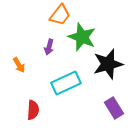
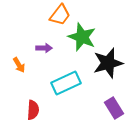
purple arrow: moved 5 px left, 1 px down; rotated 105 degrees counterclockwise
black star: moved 1 px up
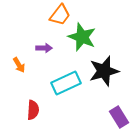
black star: moved 4 px left, 8 px down
purple rectangle: moved 5 px right, 9 px down
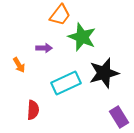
black star: moved 2 px down
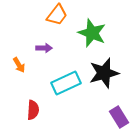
orange trapezoid: moved 3 px left
green star: moved 10 px right, 4 px up
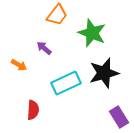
purple arrow: rotated 140 degrees counterclockwise
orange arrow: rotated 28 degrees counterclockwise
